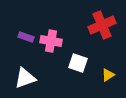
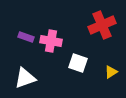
yellow triangle: moved 3 px right, 3 px up
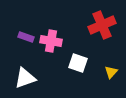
yellow triangle: rotated 16 degrees counterclockwise
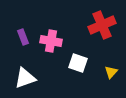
purple rectangle: moved 3 px left; rotated 49 degrees clockwise
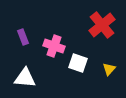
red cross: rotated 16 degrees counterclockwise
pink cross: moved 3 px right, 5 px down; rotated 10 degrees clockwise
yellow triangle: moved 2 px left, 3 px up
white triangle: rotated 25 degrees clockwise
